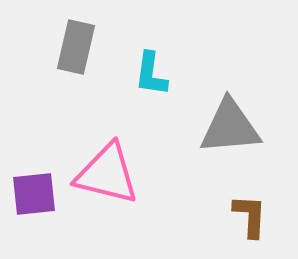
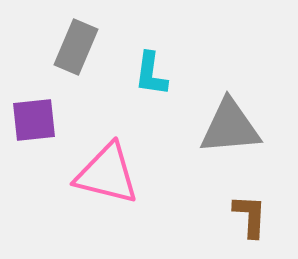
gray rectangle: rotated 10 degrees clockwise
purple square: moved 74 px up
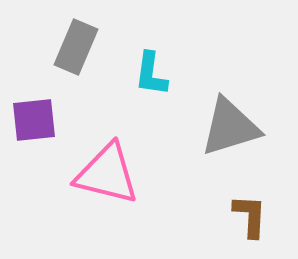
gray triangle: rotated 12 degrees counterclockwise
